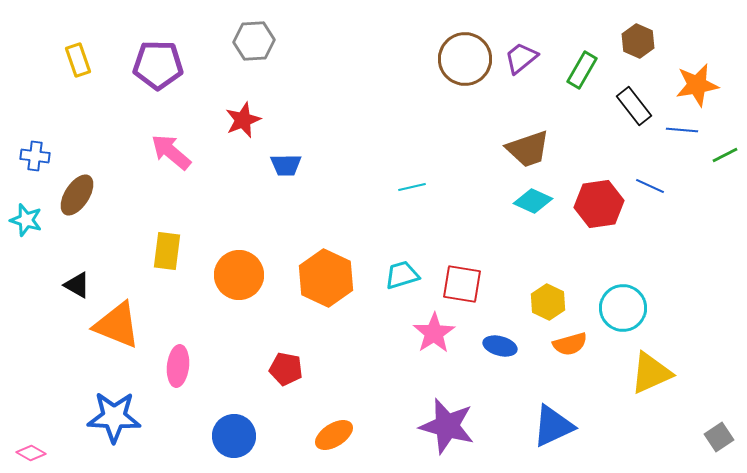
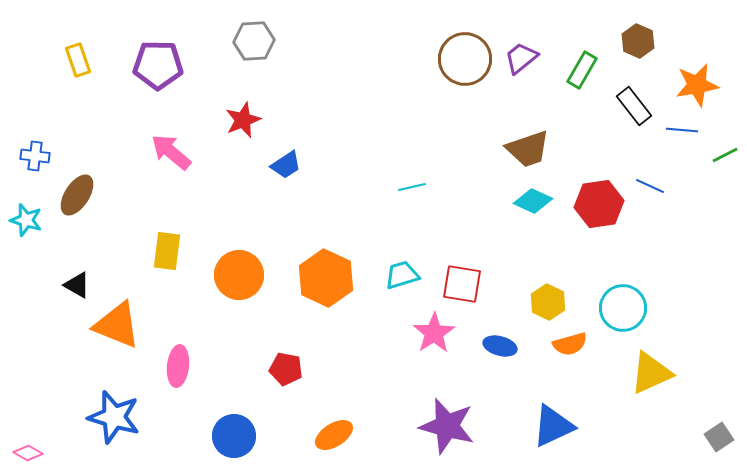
blue trapezoid at (286, 165): rotated 32 degrees counterclockwise
blue star at (114, 417): rotated 14 degrees clockwise
pink diamond at (31, 453): moved 3 px left
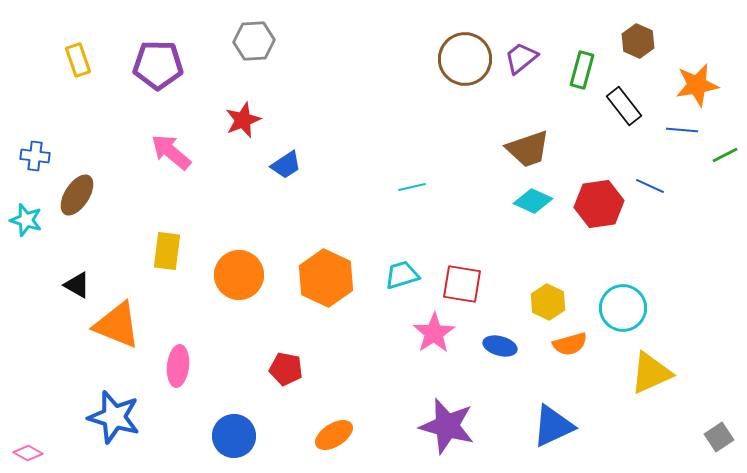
green rectangle at (582, 70): rotated 15 degrees counterclockwise
black rectangle at (634, 106): moved 10 px left
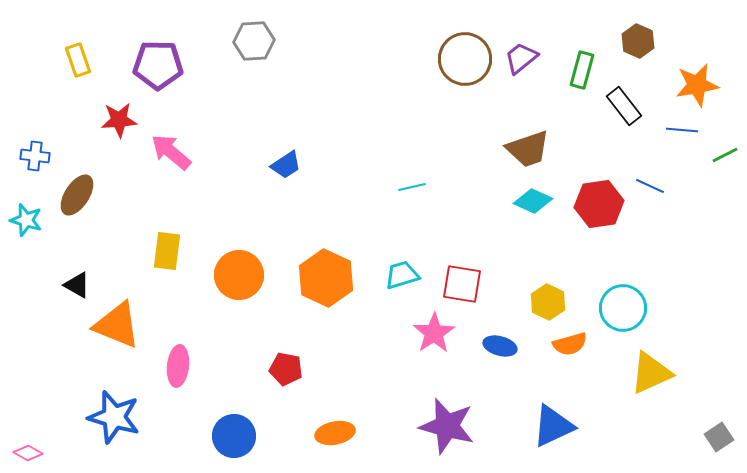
red star at (243, 120): moved 124 px left; rotated 18 degrees clockwise
orange ellipse at (334, 435): moved 1 px right, 2 px up; rotated 21 degrees clockwise
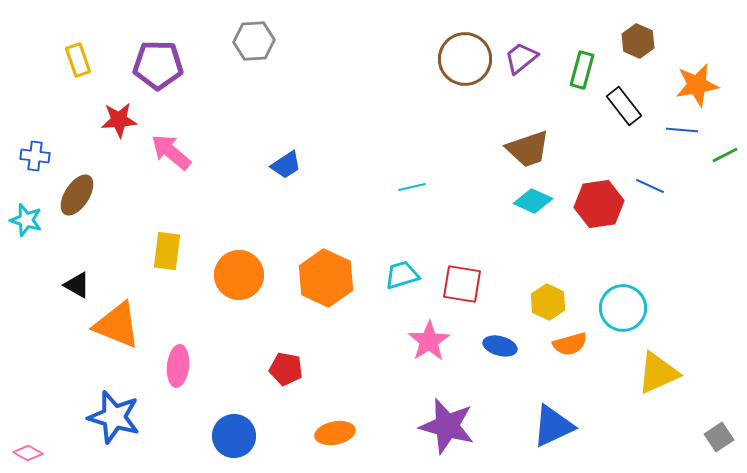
pink star at (434, 333): moved 5 px left, 8 px down
yellow triangle at (651, 373): moved 7 px right
